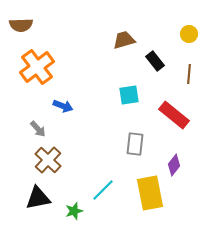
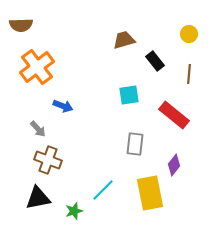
brown cross: rotated 24 degrees counterclockwise
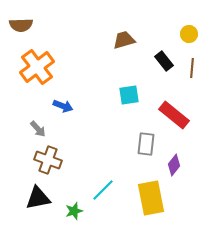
black rectangle: moved 9 px right
brown line: moved 3 px right, 6 px up
gray rectangle: moved 11 px right
yellow rectangle: moved 1 px right, 5 px down
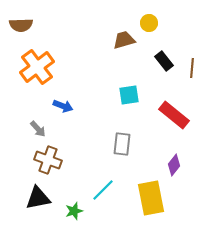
yellow circle: moved 40 px left, 11 px up
gray rectangle: moved 24 px left
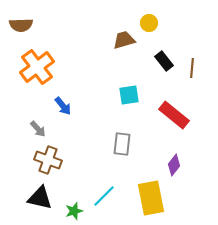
blue arrow: rotated 30 degrees clockwise
cyan line: moved 1 px right, 6 px down
black triangle: moved 2 px right; rotated 24 degrees clockwise
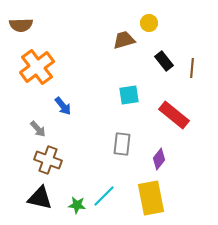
purple diamond: moved 15 px left, 6 px up
green star: moved 3 px right, 6 px up; rotated 24 degrees clockwise
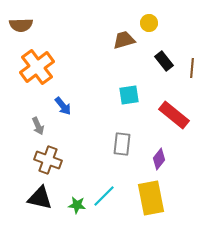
gray arrow: moved 3 px up; rotated 18 degrees clockwise
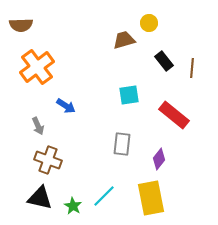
blue arrow: moved 3 px right; rotated 18 degrees counterclockwise
green star: moved 4 px left, 1 px down; rotated 24 degrees clockwise
